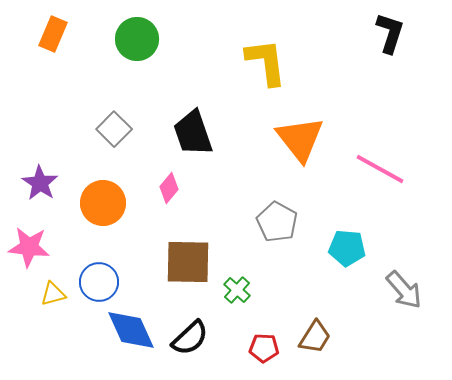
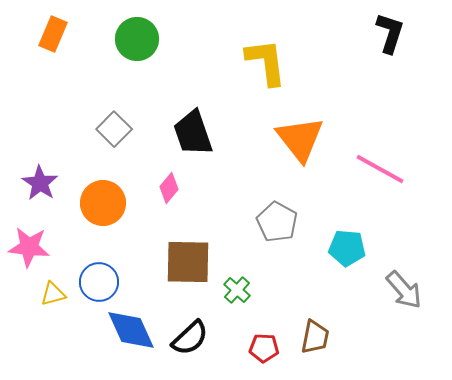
brown trapezoid: rotated 21 degrees counterclockwise
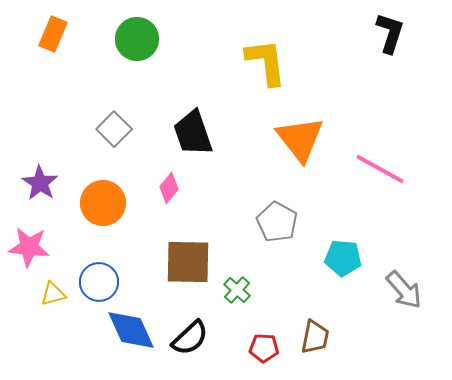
cyan pentagon: moved 4 px left, 10 px down
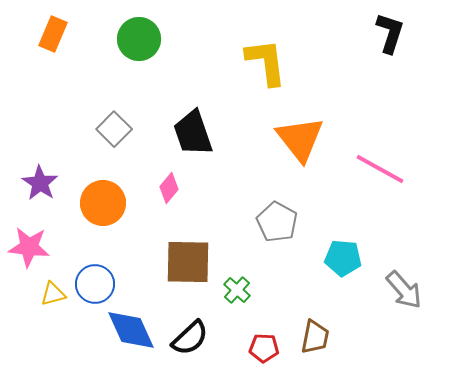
green circle: moved 2 px right
blue circle: moved 4 px left, 2 px down
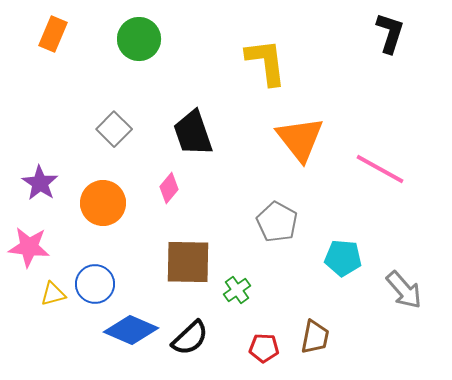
green cross: rotated 12 degrees clockwise
blue diamond: rotated 42 degrees counterclockwise
